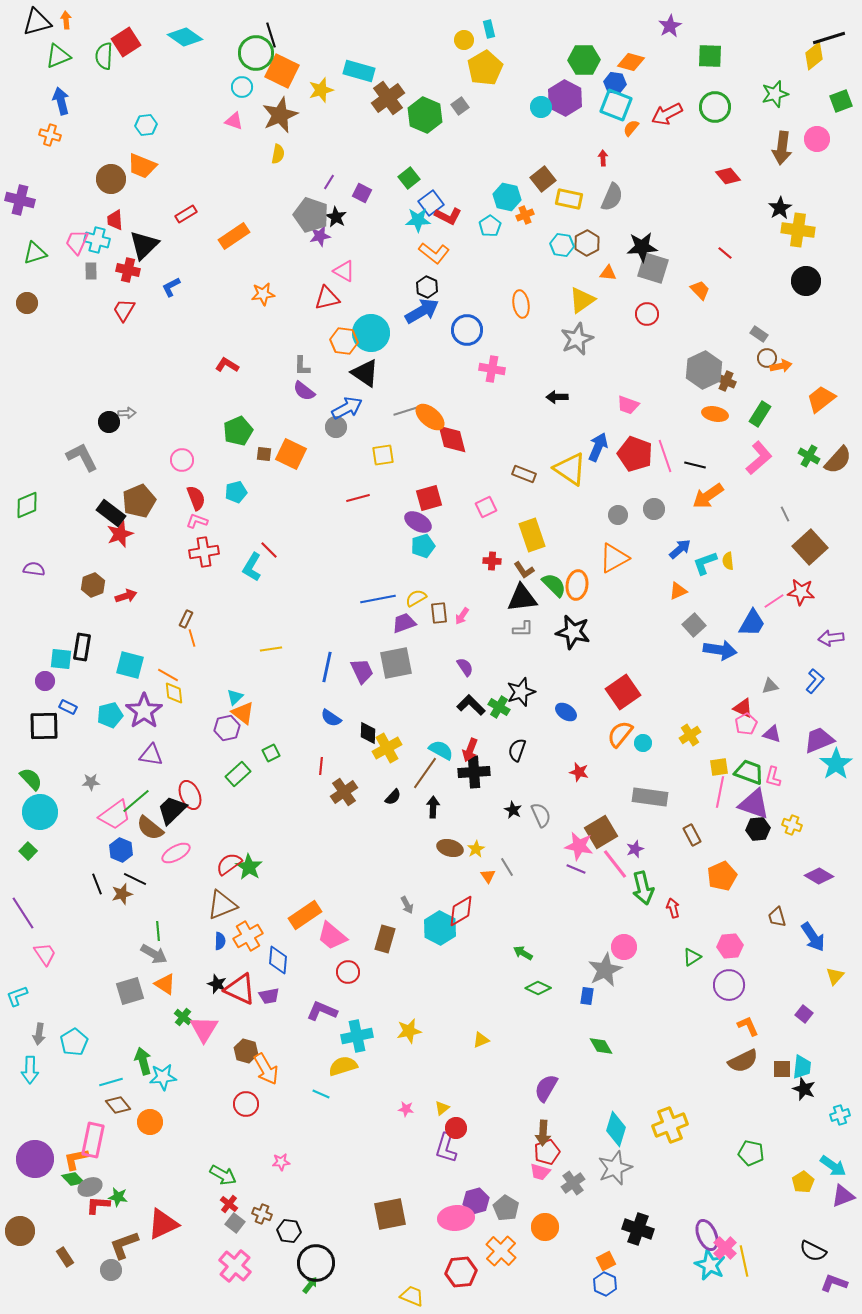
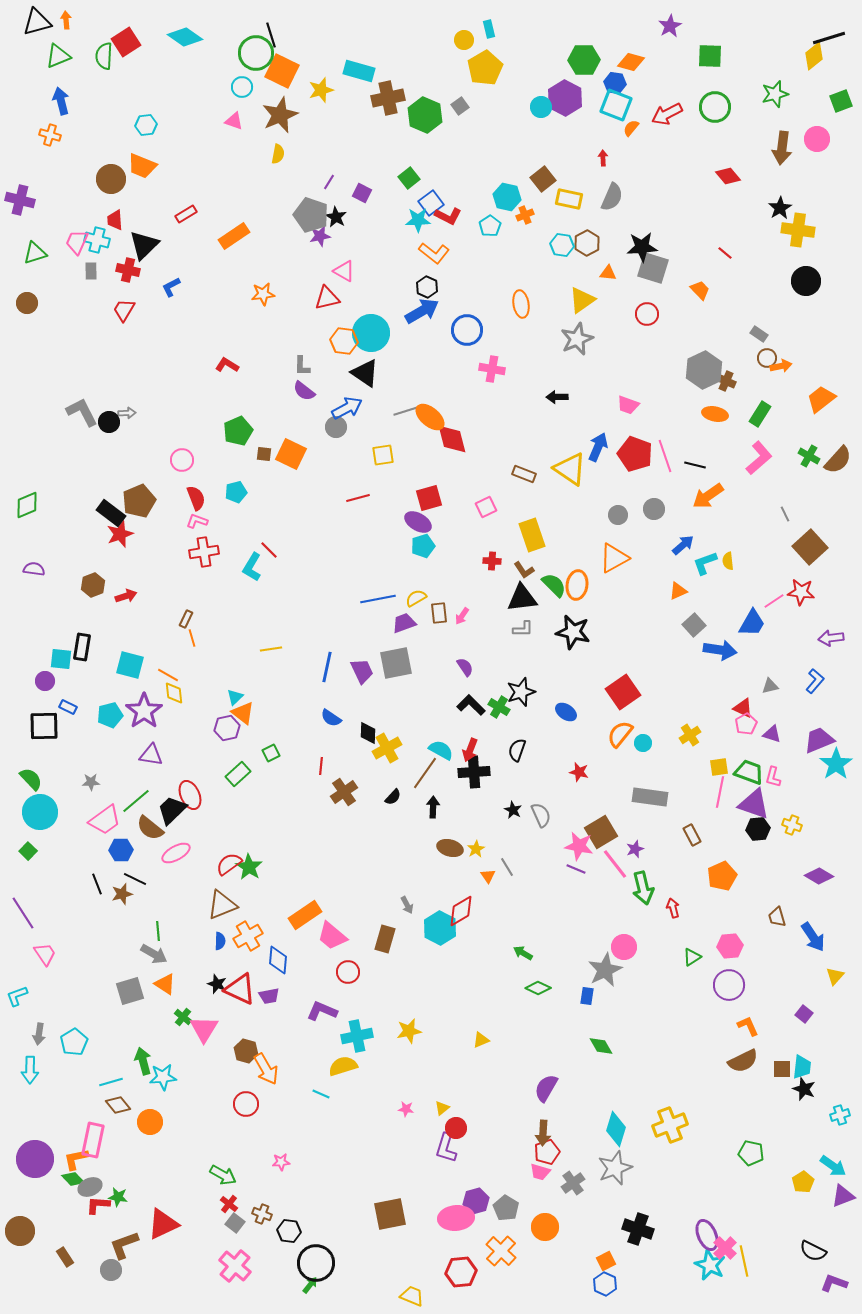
brown cross at (388, 98): rotated 24 degrees clockwise
gray L-shape at (82, 457): moved 45 px up
blue arrow at (680, 549): moved 3 px right, 4 px up
pink trapezoid at (115, 815): moved 10 px left, 5 px down
blue hexagon at (121, 850): rotated 25 degrees counterclockwise
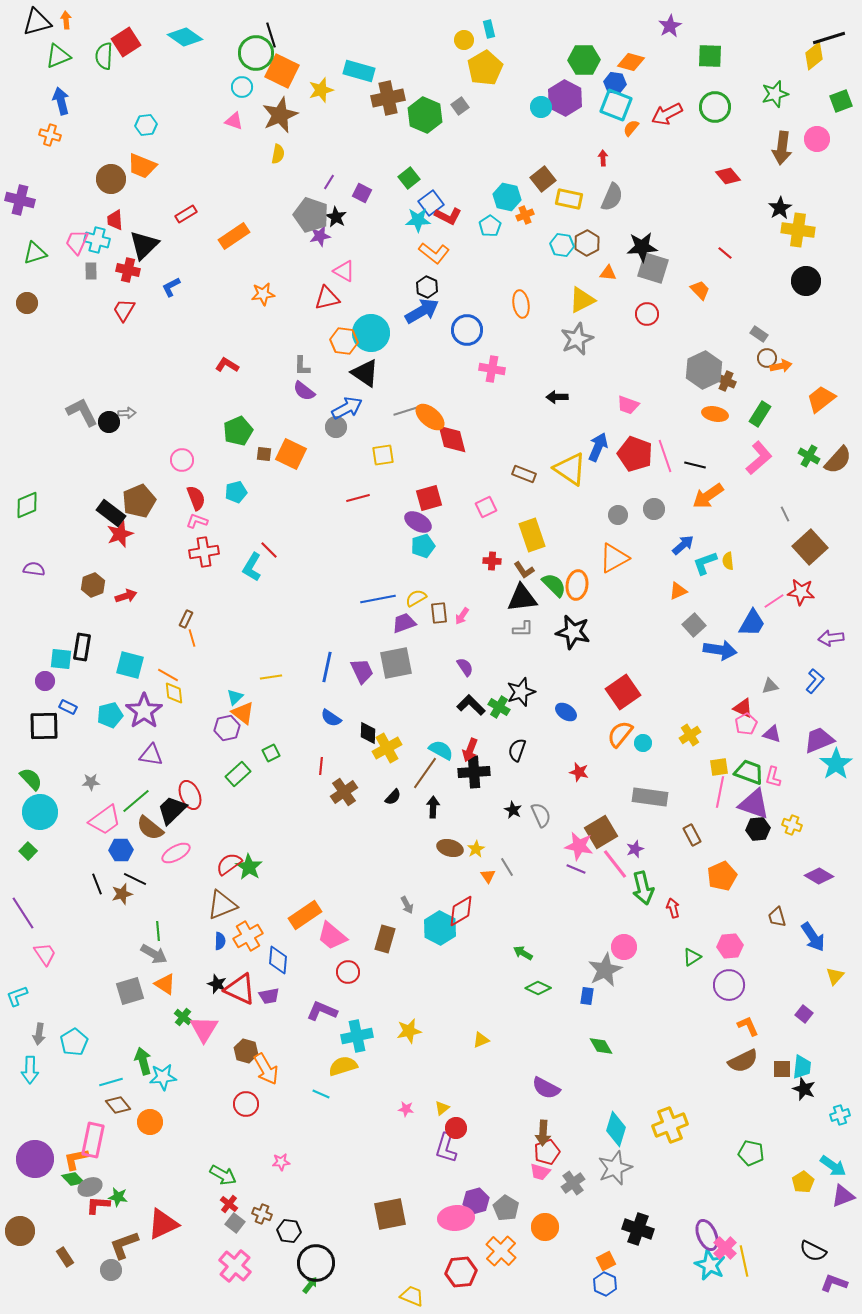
yellow triangle at (582, 300): rotated 8 degrees clockwise
yellow line at (271, 649): moved 28 px down
purple semicircle at (546, 1088): rotated 92 degrees counterclockwise
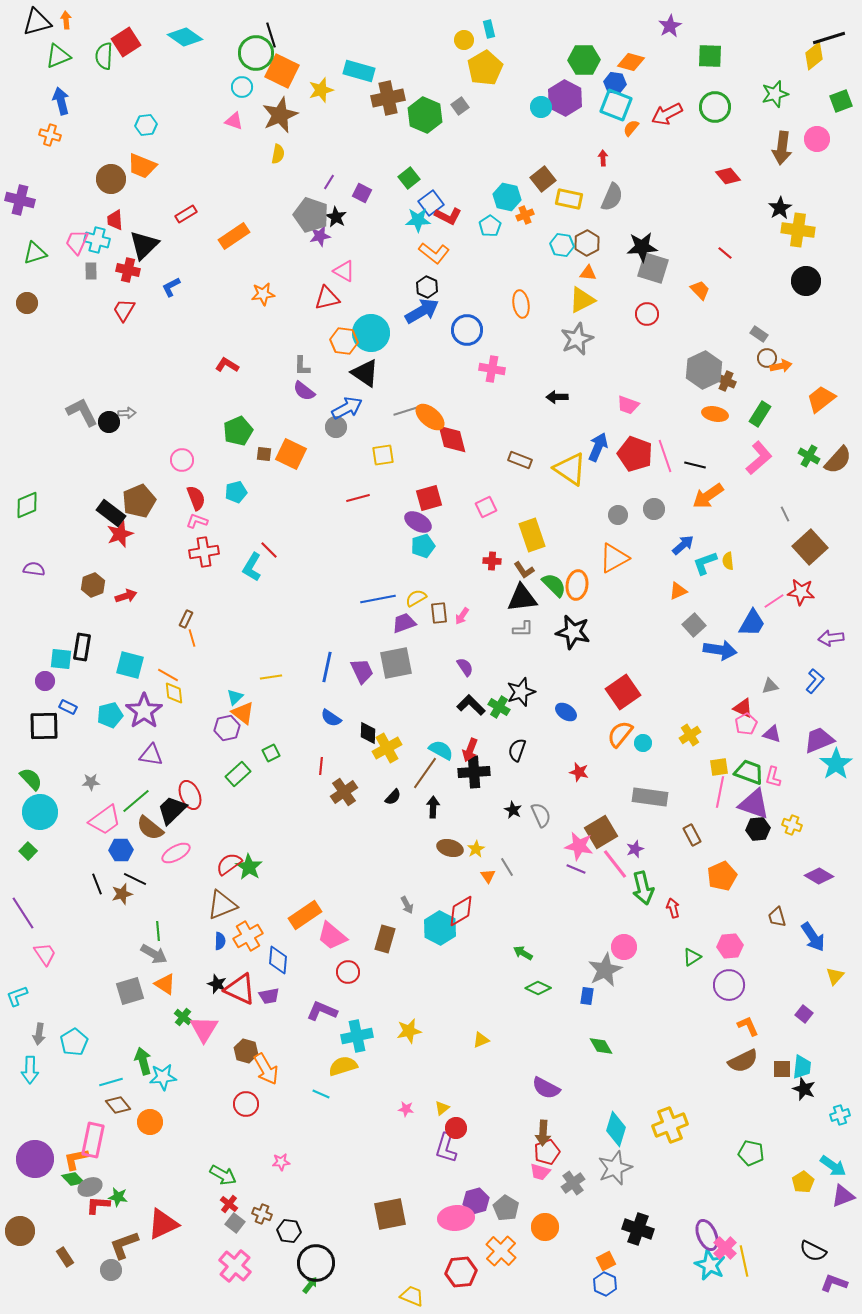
orange triangle at (608, 273): moved 20 px left
brown rectangle at (524, 474): moved 4 px left, 14 px up
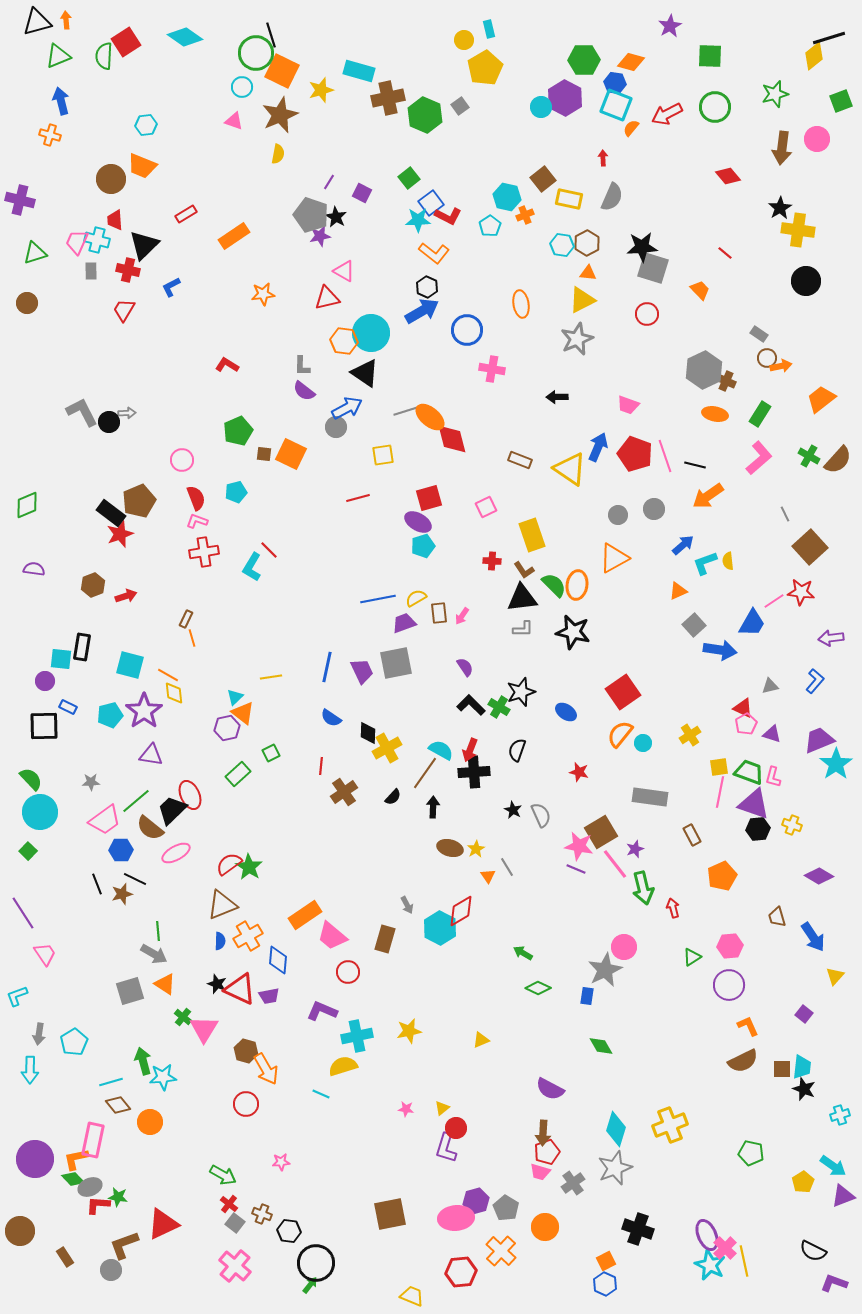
purple semicircle at (546, 1088): moved 4 px right, 1 px down
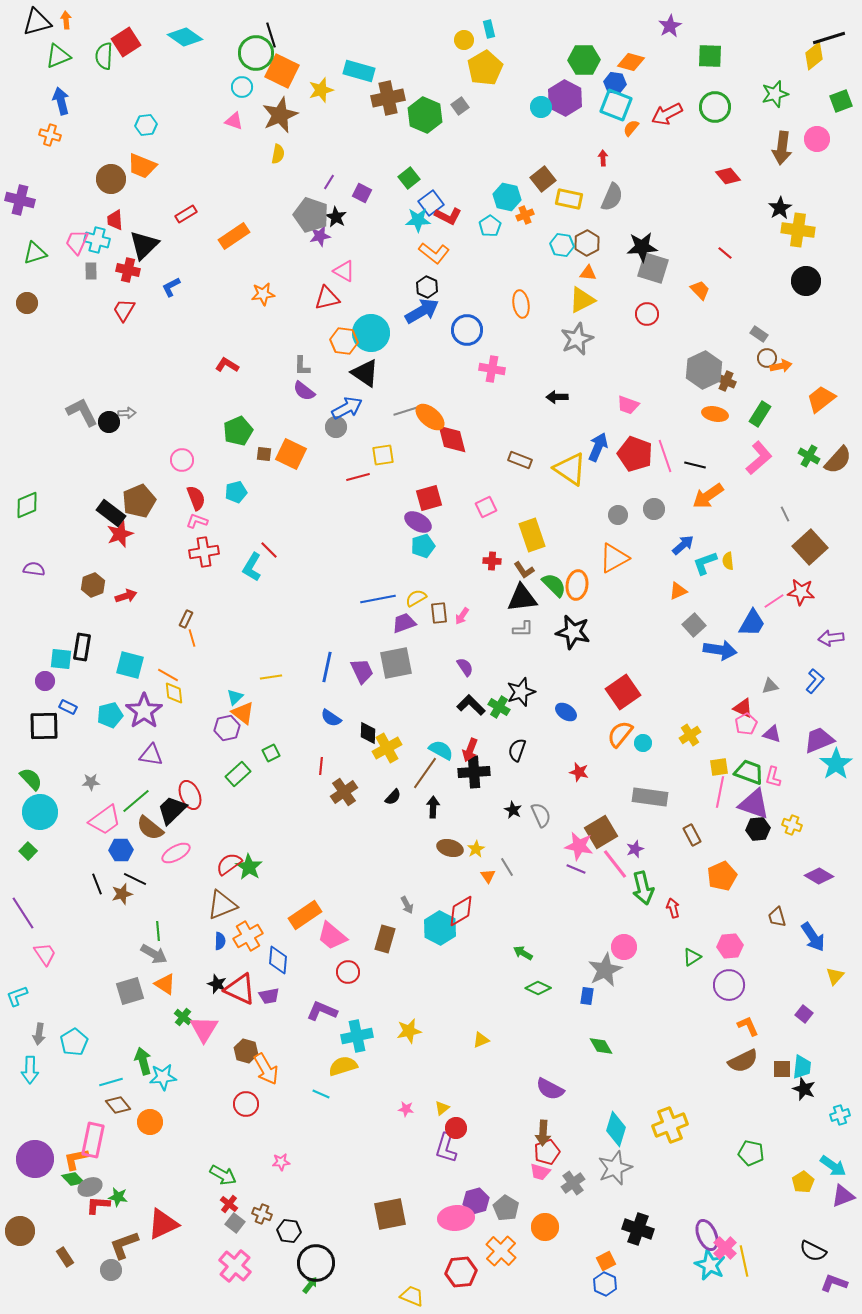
red line at (358, 498): moved 21 px up
